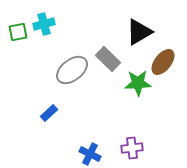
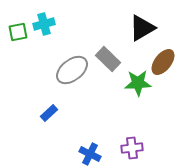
black triangle: moved 3 px right, 4 px up
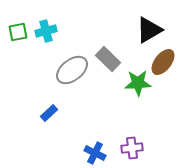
cyan cross: moved 2 px right, 7 px down
black triangle: moved 7 px right, 2 px down
blue cross: moved 5 px right, 1 px up
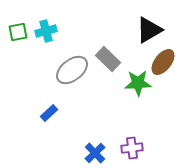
blue cross: rotated 20 degrees clockwise
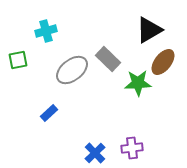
green square: moved 28 px down
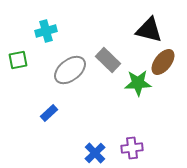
black triangle: rotated 44 degrees clockwise
gray rectangle: moved 1 px down
gray ellipse: moved 2 px left
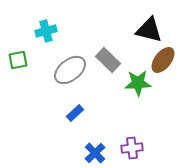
brown ellipse: moved 2 px up
blue rectangle: moved 26 px right
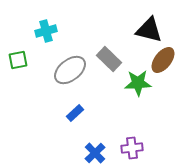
gray rectangle: moved 1 px right, 1 px up
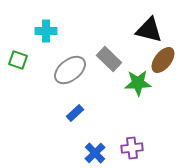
cyan cross: rotated 15 degrees clockwise
green square: rotated 30 degrees clockwise
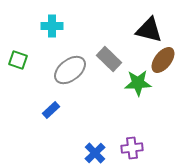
cyan cross: moved 6 px right, 5 px up
blue rectangle: moved 24 px left, 3 px up
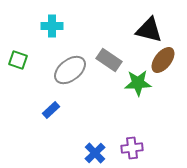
gray rectangle: moved 1 px down; rotated 10 degrees counterclockwise
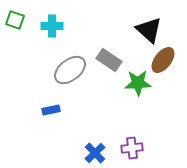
black triangle: rotated 28 degrees clockwise
green square: moved 3 px left, 40 px up
blue rectangle: rotated 30 degrees clockwise
